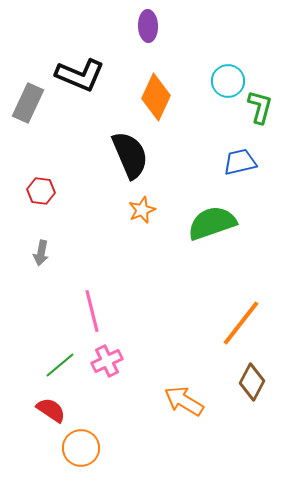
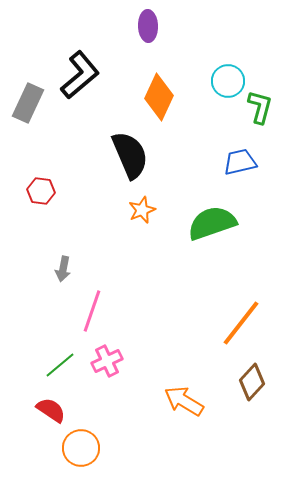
black L-shape: rotated 63 degrees counterclockwise
orange diamond: moved 3 px right
gray arrow: moved 22 px right, 16 px down
pink line: rotated 33 degrees clockwise
brown diamond: rotated 15 degrees clockwise
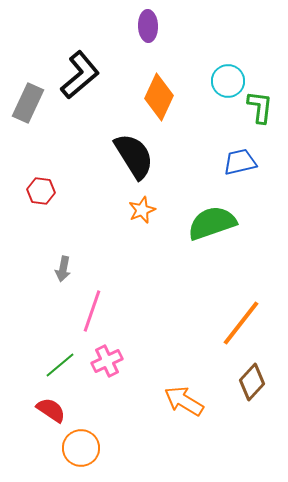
green L-shape: rotated 8 degrees counterclockwise
black semicircle: moved 4 px right, 1 px down; rotated 9 degrees counterclockwise
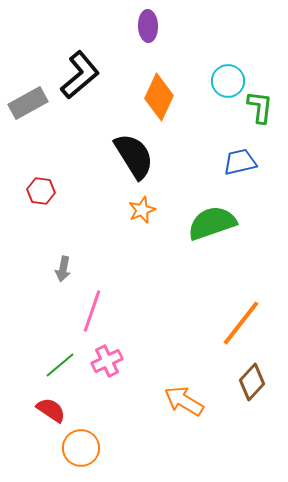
gray rectangle: rotated 36 degrees clockwise
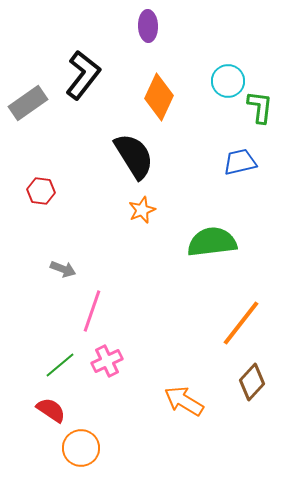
black L-shape: moved 3 px right; rotated 12 degrees counterclockwise
gray rectangle: rotated 6 degrees counterclockwise
green semicircle: moved 19 px down; rotated 12 degrees clockwise
gray arrow: rotated 80 degrees counterclockwise
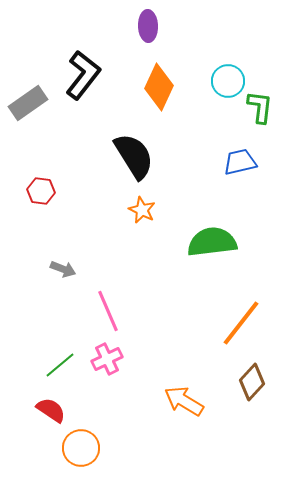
orange diamond: moved 10 px up
orange star: rotated 24 degrees counterclockwise
pink line: moved 16 px right; rotated 42 degrees counterclockwise
pink cross: moved 2 px up
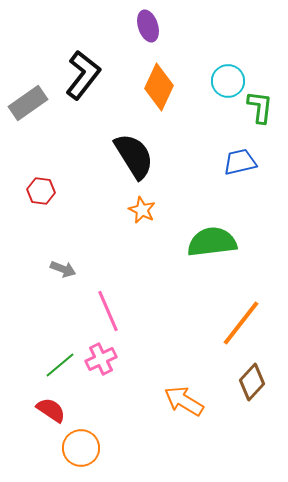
purple ellipse: rotated 16 degrees counterclockwise
pink cross: moved 6 px left
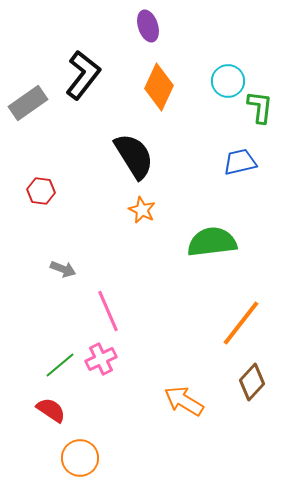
orange circle: moved 1 px left, 10 px down
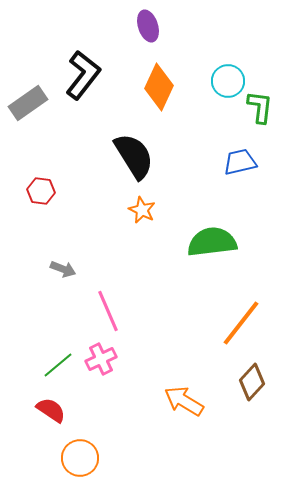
green line: moved 2 px left
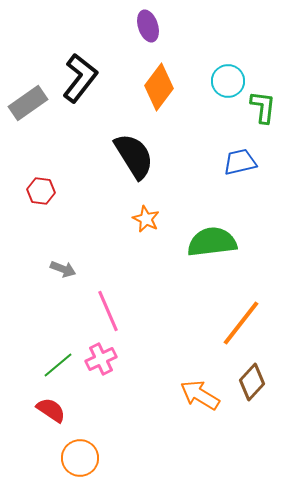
black L-shape: moved 3 px left, 3 px down
orange diamond: rotated 12 degrees clockwise
green L-shape: moved 3 px right
orange star: moved 4 px right, 9 px down
orange arrow: moved 16 px right, 6 px up
